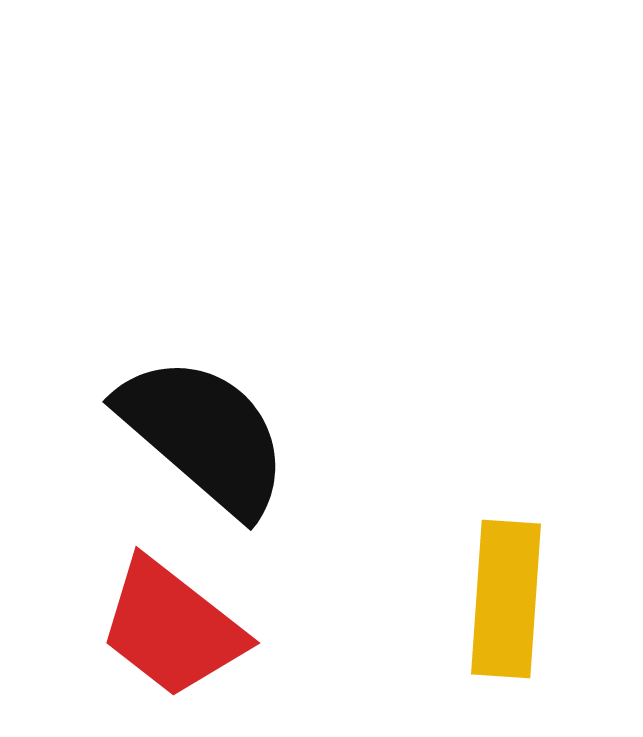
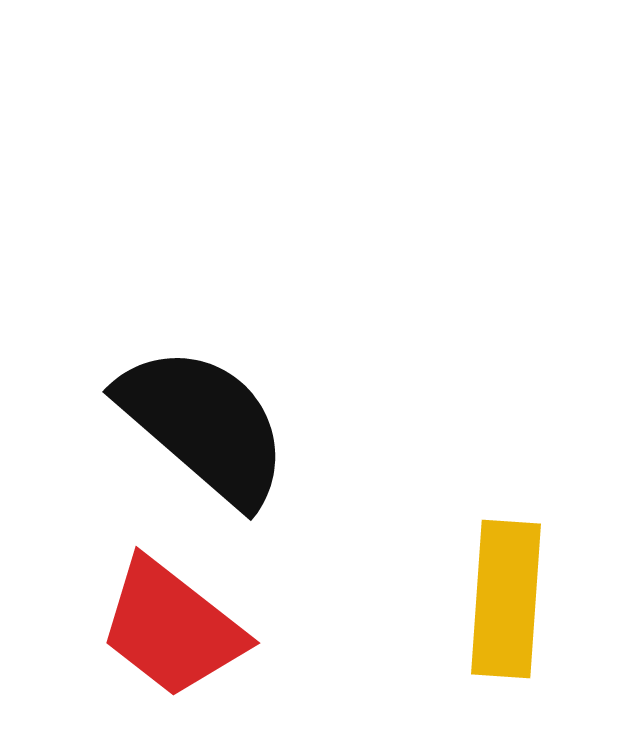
black semicircle: moved 10 px up
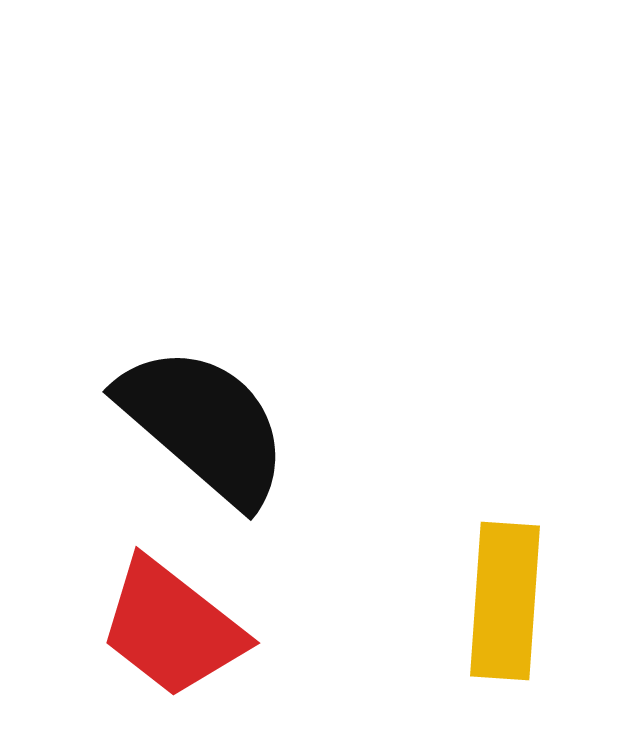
yellow rectangle: moved 1 px left, 2 px down
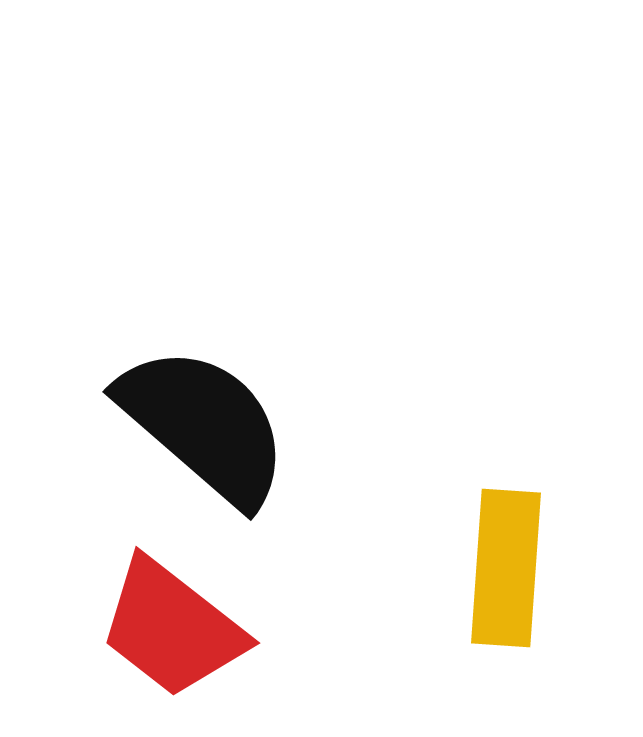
yellow rectangle: moved 1 px right, 33 px up
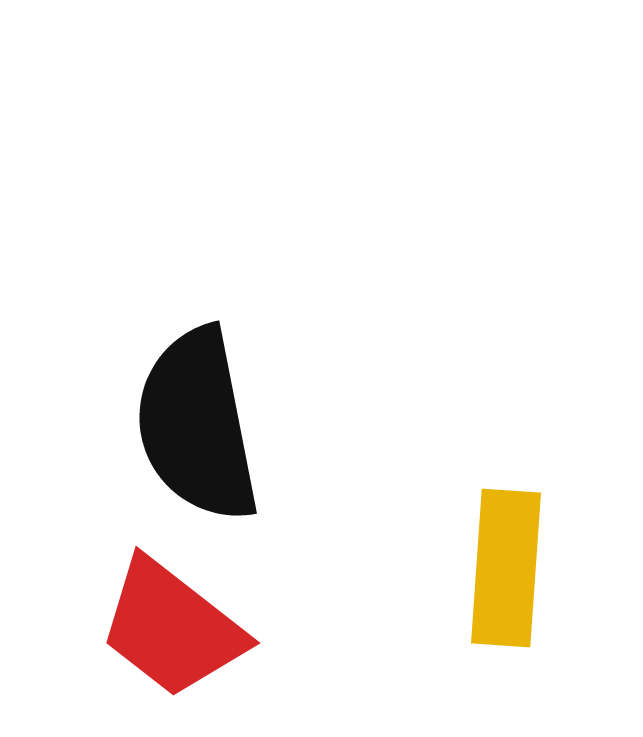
black semicircle: moved 7 px left; rotated 142 degrees counterclockwise
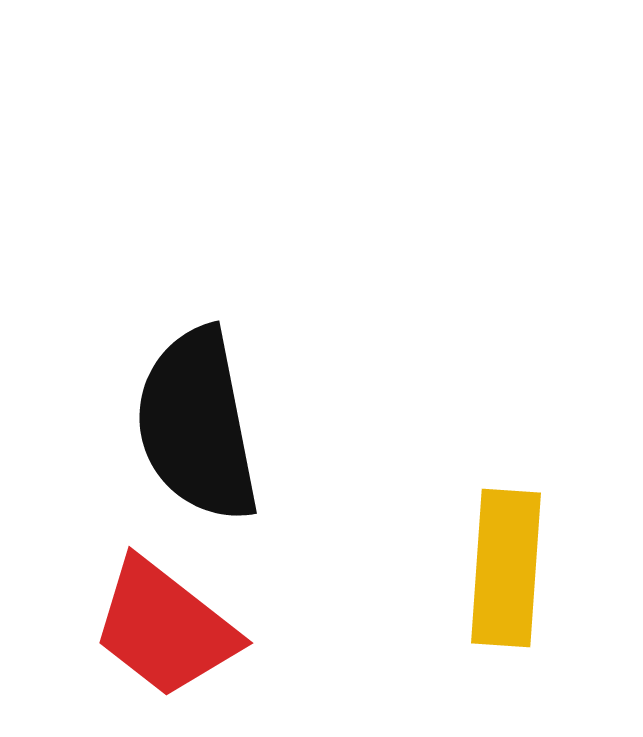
red trapezoid: moved 7 px left
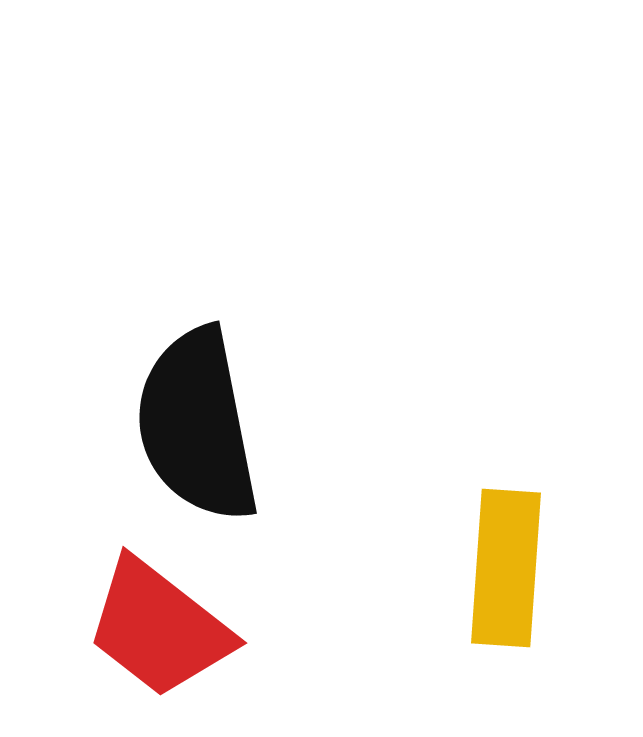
red trapezoid: moved 6 px left
